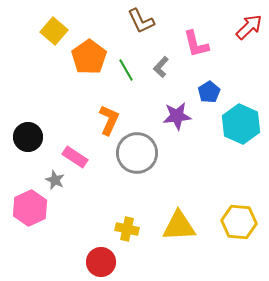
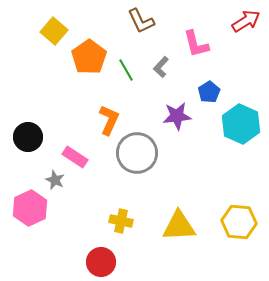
red arrow: moved 3 px left, 6 px up; rotated 12 degrees clockwise
yellow cross: moved 6 px left, 8 px up
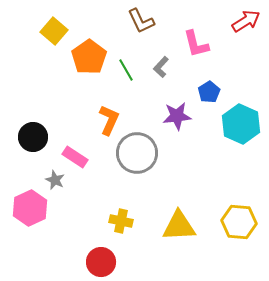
black circle: moved 5 px right
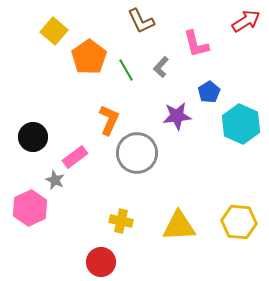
pink rectangle: rotated 70 degrees counterclockwise
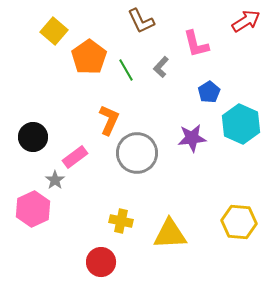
purple star: moved 15 px right, 22 px down
gray star: rotated 12 degrees clockwise
pink hexagon: moved 3 px right, 1 px down
yellow triangle: moved 9 px left, 8 px down
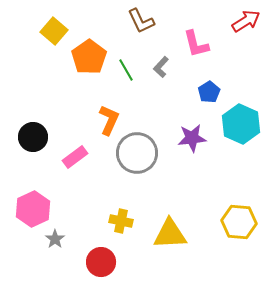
gray star: moved 59 px down
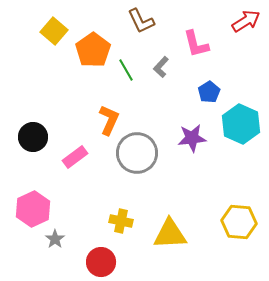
orange pentagon: moved 4 px right, 7 px up
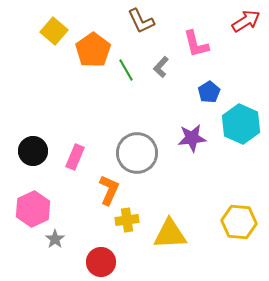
orange L-shape: moved 70 px down
black circle: moved 14 px down
pink rectangle: rotated 30 degrees counterclockwise
yellow cross: moved 6 px right, 1 px up; rotated 20 degrees counterclockwise
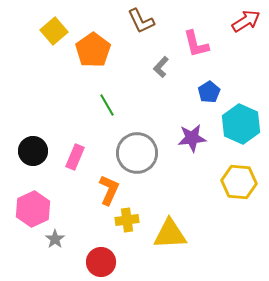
yellow square: rotated 8 degrees clockwise
green line: moved 19 px left, 35 px down
yellow hexagon: moved 40 px up
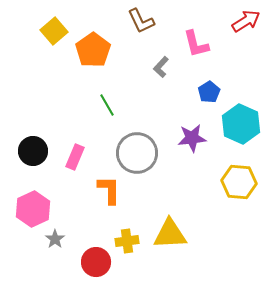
orange L-shape: rotated 24 degrees counterclockwise
yellow cross: moved 21 px down
red circle: moved 5 px left
